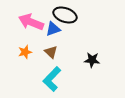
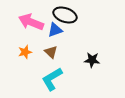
blue triangle: moved 2 px right, 1 px down
cyan L-shape: rotated 15 degrees clockwise
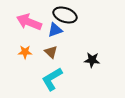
pink arrow: moved 2 px left
orange star: rotated 16 degrees clockwise
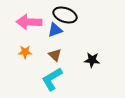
pink arrow: rotated 20 degrees counterclockwise
brown triangle: moved 4 px right, 3 px down
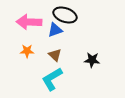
orange star: moved 2 px right, 1 px up
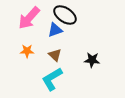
black ellipse: rotated 15 degrees clockwise
pink arrow: moved 4 px up; rotated 50 degrees counterclockwise
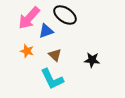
blue triangle: moved 9 px left, 1 px down
orange star: rotated 16 degrees clockwise
cyan L-shape: rotated 85 degrees counterclockwise
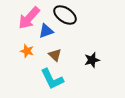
black star: rotated 21 degrees counterclockwise
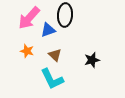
black ellipse: rotated 60 degrees clockwise
blue triangle: moved 2 px right, 1 px up
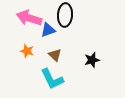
pink arrow: rotated 65 degrees clockwise
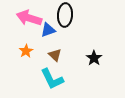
orange star: moved 1 px left; rotated 24 degrees clockwise
black star: moved 2 px right, 2 px up; rotated 21 degrees counterclockwise
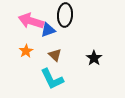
pink arrow: moved 2 px right, 3 px down
